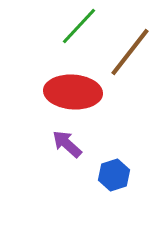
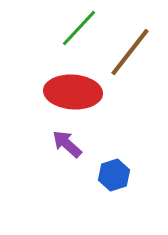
green line: moved 2 px down
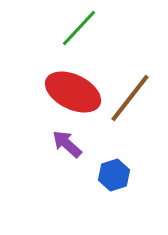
brown line: moved 46 px down
red ellipse: rotated 22 degrees clockwise
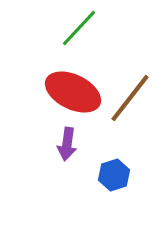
purple arrow: rotated 124 degrees counterclockwise
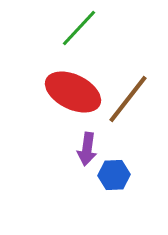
brown line: moved 2 px left, 1 px down
purple arrow: moved 20 px right, 5 px down
blue hexagon: rotated 16 degrees clockwise
